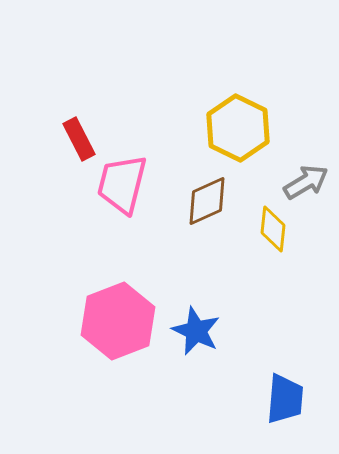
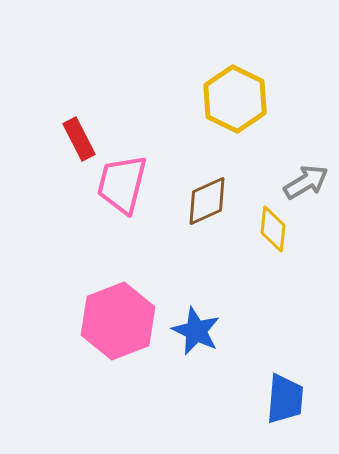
yellow hexagon: moved 3 px left, 29 px up
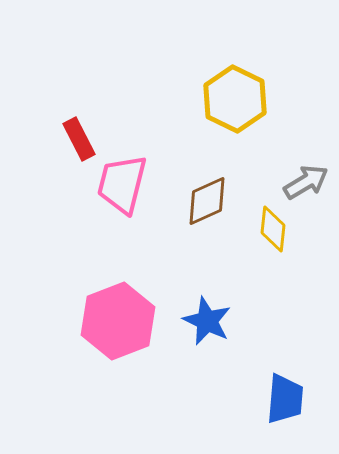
blue star: moved 11 px right, 10 px up
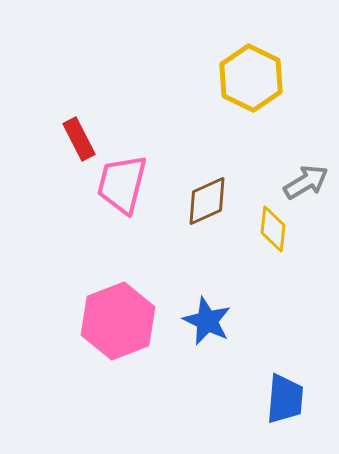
yellow hexagon: moved 16 px right, 21 px up
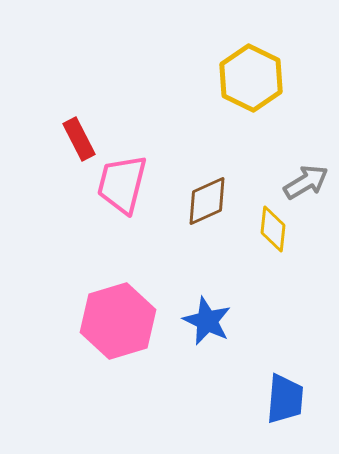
pink hexagon: rotated 4 degrees clockwise
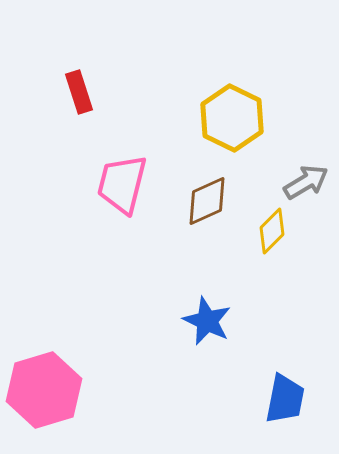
yellow hexagon: moved 19 px left, 40 px down
red rectangle: moved 47 px up; rotated 9 degrees clockwise
yellow diamond: moved 1 px left, 2 px down; rotated 39 degrees clockwise
pink hexagon: moved 74 px left, 69 px down
blue trapezoid: rotated 6 degrees clockwise
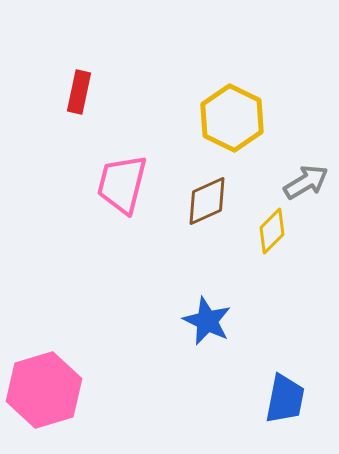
red rectangle: rotated 30 degrees clockwise
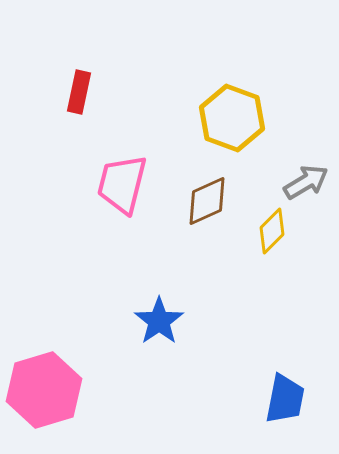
yellow hexagon: rotated 6 degrees counterclockwise
blue star: moved 48 px left; rotated 12 degrees clockwise
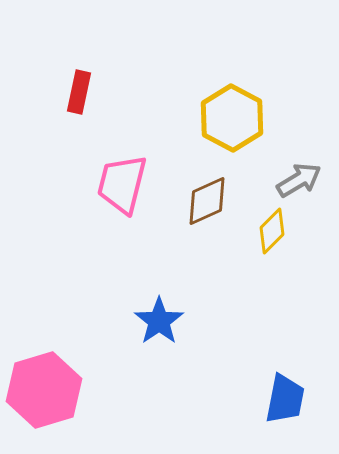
yellow hexagon: rotated 8 degrees clockwise
gray arrow: moved 7 px left, 2 px up
